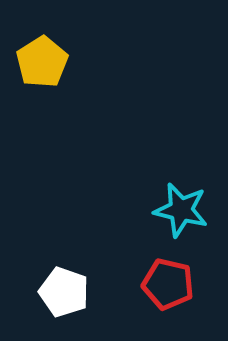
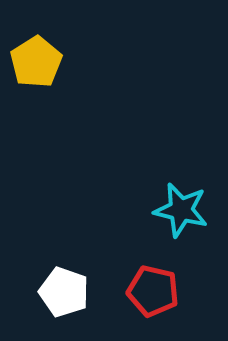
yellow pentagon: moved 6 px left
red pentagon: moved 15 px left, 7 px down
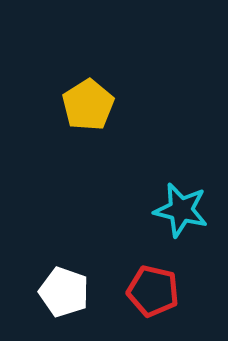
yellow pentagon: moved 52 px right, 43 px down
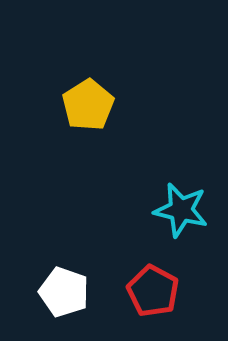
red pentagon: rotated 15 degrees clockwise
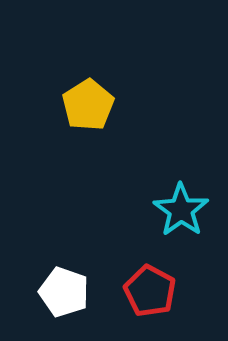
cyan star: rotated 22 degrees clockwise
red pentagon: moved 3 px left
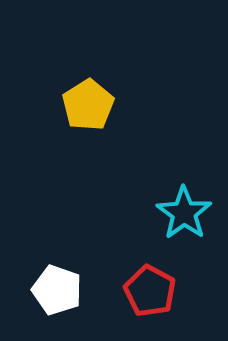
cyan star: moved 3 px right, 3 px down
white pentagon: moved 7 px left, 2 px up
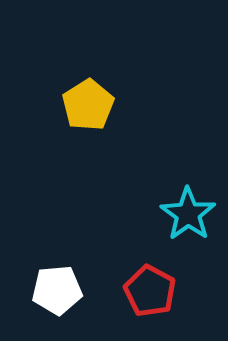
cyan star: moved 4 px right, 1 px down
white pentagon: rotated 24 degrees counterclockwise
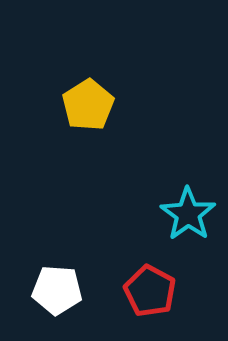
white pentagon: rotated 9 degrees clockwise
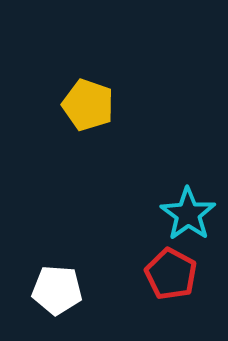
yellow pentagon: rotated 21 degrees counterclockwise
red pentagon: moved 21 px right, 17 px up
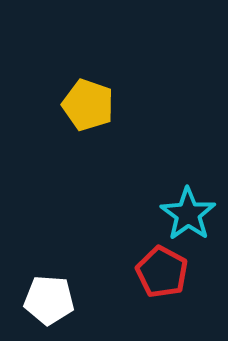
red pentagon: moved 9 px left, 2 px up
white pentagon: moved 8 px left, 10 px down
